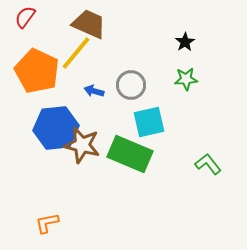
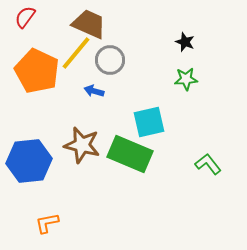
black star: rotated 18 degrees counterclockwise
gray circle: moved 21 px left, 25 px up
blue hexagon: moved 27 px left, 33 px down
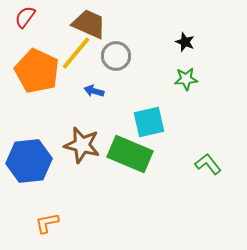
gray circle: moved 6 px right, 4 px up
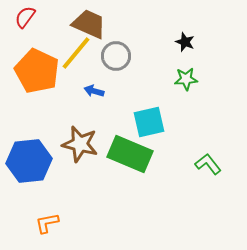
brown star: moved 2 px left, 1 px up
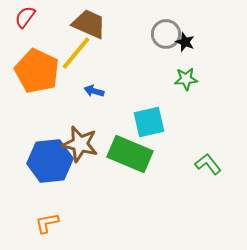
gray circle: moved 50 px right, 22 px up
blue hexagon: moved 21 px right
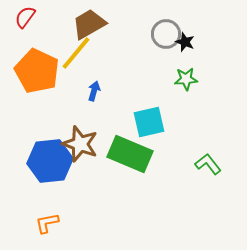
brown trapezoid: rotated 54 degrees counterclockwise
blue arrow: rotated 90 degrees clockwise
brown star: rotated 6 degrees clockwise
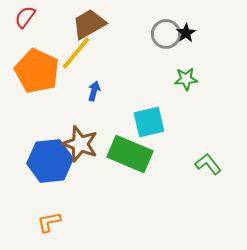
black star: moved 1 px right, 9 px up; rotated 18 degrees clockwise
orange L-shape: moved 2 px right, 1 px up
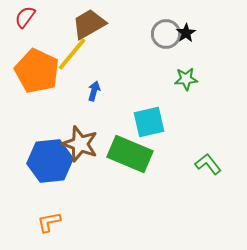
yellow line: moved 4 px left, 1 px down
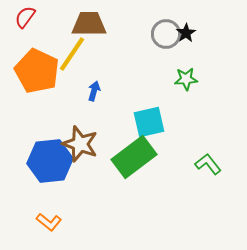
brown trapezoid: rotated 30 degrees clockwise
yellow line: rotated 6 degrees counterclockwise
green rectangle: moved 4 px right, 3 px down; rotated 60 degrees counterclockwise
orange L-shape: rotated 130 degrees counterclockwise
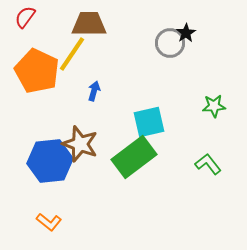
gray circle: moved 4 px right, 9 px down
green star: moved 28 px right, 27 px down
